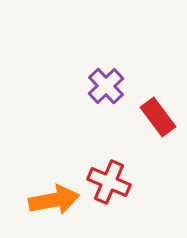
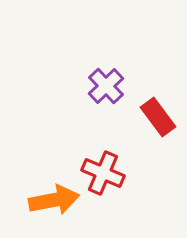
red cross: moved 6 px left, 9 px up
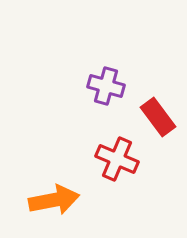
purple cross: rotated 30 degrees counterclockwise
red cross: moved 14 px right, 14 px up
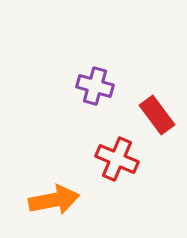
purple cross: moved 11 px left
red rectangle: moved 1 px left, 2 px up
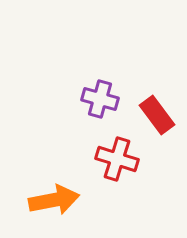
purple cross: moved 5 px right, 13 px down
red cross: rotated 6 degrees counterclockwise
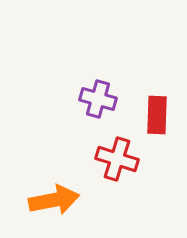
purple cross: moved 2 px left
red rectangle: rotated 39 degrees clockwise
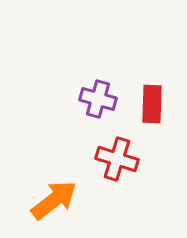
red rectangle: moved 5 px left, 11 px up
orange arrow: rotated 27 degrees counterclockwise
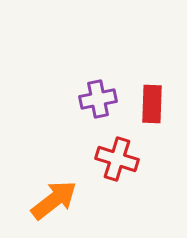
purple cross: rotated 27 degrees counterclockwise
